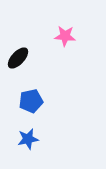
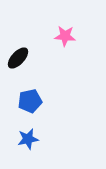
blue pentagon: moved 1 px left
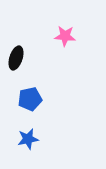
black ellipse: moved 2 px left; rotated 25 degrees counterclockwise
blue pentagon: moved 2 px up
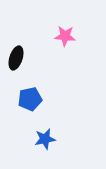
blue star: moved 17 px right
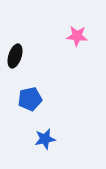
pink star: moved 12 px right
black ellipse: moved 1 px left, 2 px up
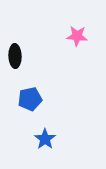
black ellipse: rotated 20 degrees counterclockwise
blue star: rotated 25 degrees counterclockwise
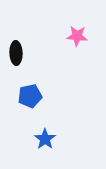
black ellipse: moved 1 px right, 3 px up
blue pentagon: moved 3 px up
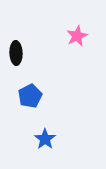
pink star: rotated 30 degrees counterclockwise
blue pentagon: rotated 15 degrees counterclockwise
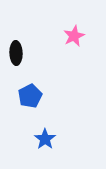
pink star: moved 3 px left
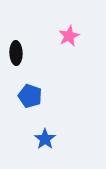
pink star: moved 5 px left
blue pentagon: rotated 25 degrees counterclockwise
